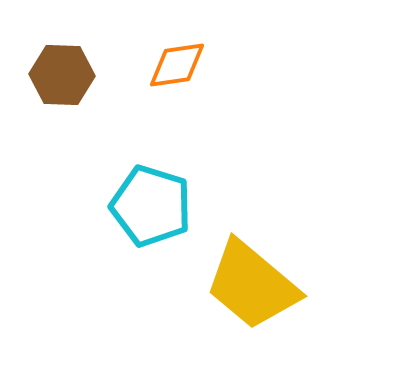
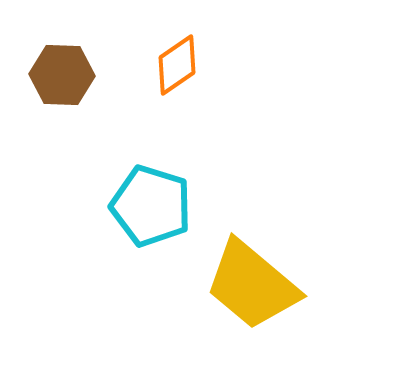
orange diamond: rotated 26 degrees counterclockwise
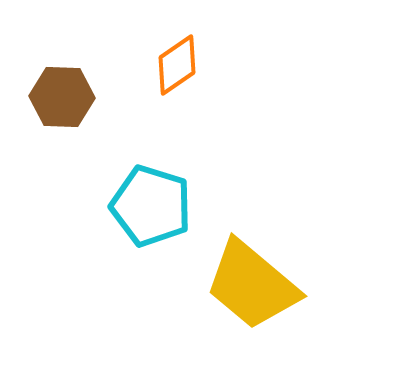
brown hexagon: moved 22 px down
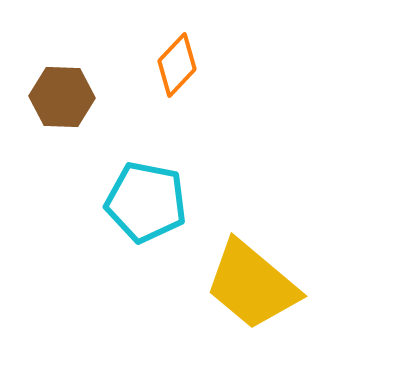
orange diamond: rotated 12 degrees counterclockwise
cyan pentagon: moved 5 px left, 4 px up; rotated 6 degrees counterclockwise
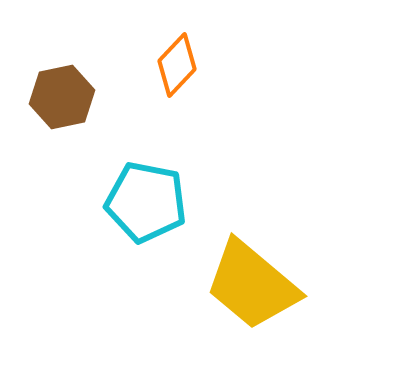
brown hexagon: rotated 14 degrees counterclockwise
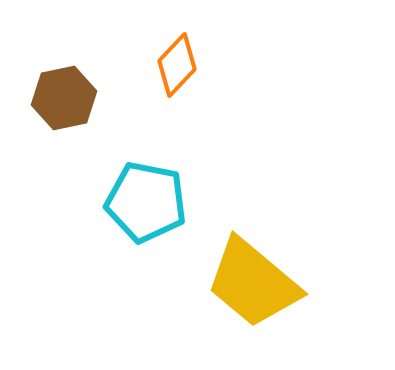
brown hexagon: moved 2 px right, 1 px down
yellow trapezoid: moved 1 px right, 2 px up
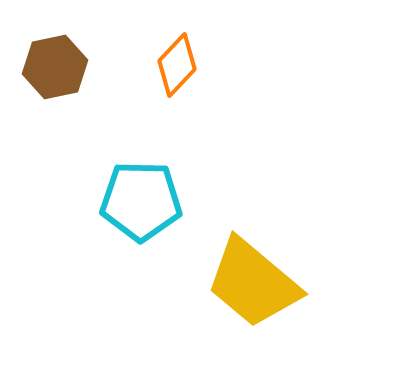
brown hexagon: moved 9 px left, 31 px up
cyan pentagon: moved 5 px left, 1 px up; rotated 10 degrees counterclockwise
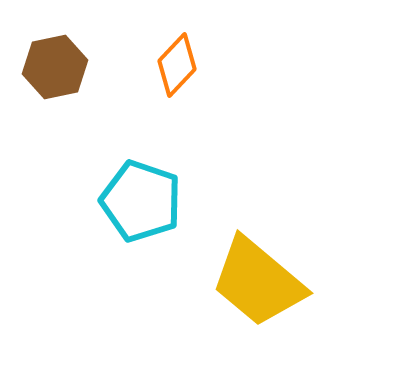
cyan pentagon: rotated 18 degrees clockwise
yellow trapezoid: moved 5 px right, 1 px up
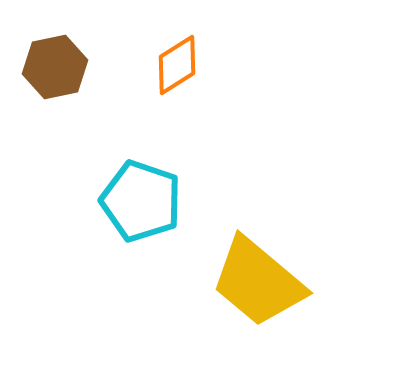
orange diamond: rotated 14 degrees clockwise
